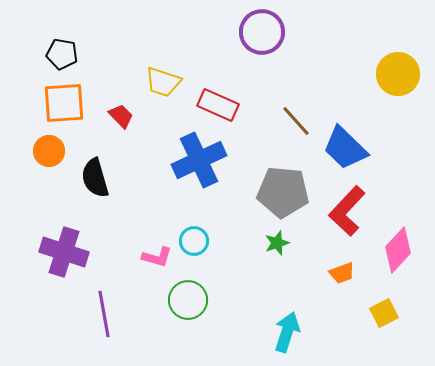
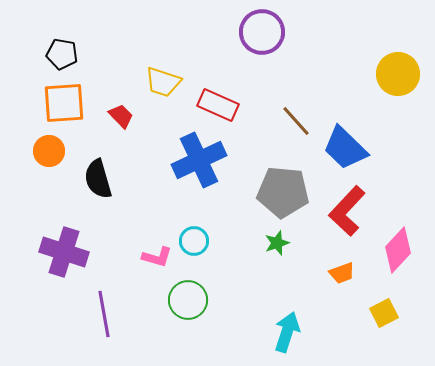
black semicircle: moved 3 px right, 1 px down
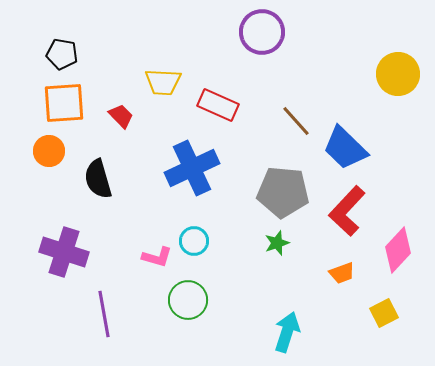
yellow trapezoid: rotated 15 degrees counterclockwise
blue cross: moved 7 px left, 8 px down
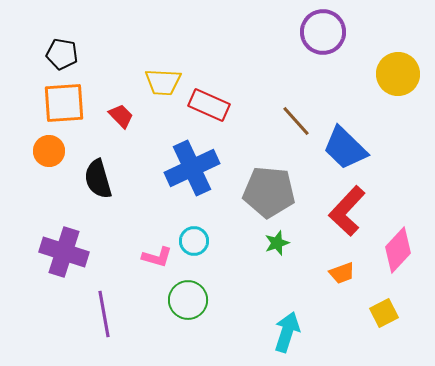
purple circle: moved 61 px right
red rectangle: moved 9 px left
gray pentagon: moved 14 px left
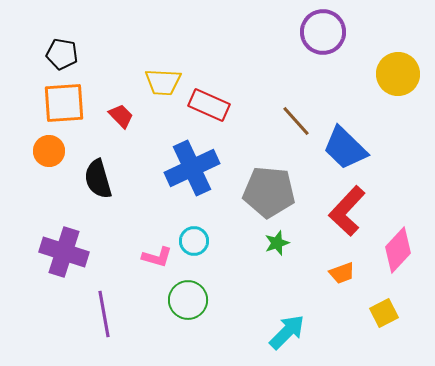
cyan arrow: rotated 27 degrees clockwise
